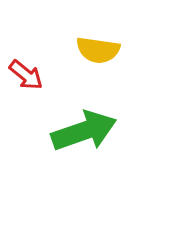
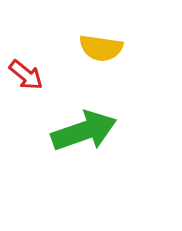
yellow semicircle: moved 3 px right, 2 px up
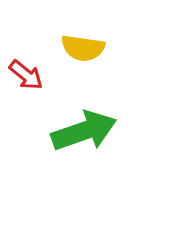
yellow semicircle: moved 18 px left
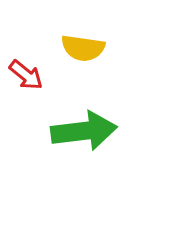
green arrow: rotated 12 degrees clockwise
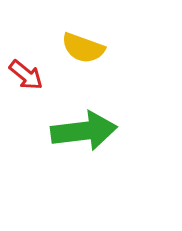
yellow semicircle: rotated 12 degrees clockwise
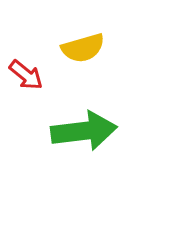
yellow semicircle: rotated 36 degrees counterclockwise
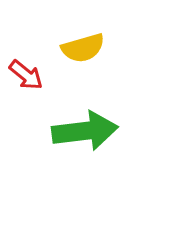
green arrow: moved 1 px right
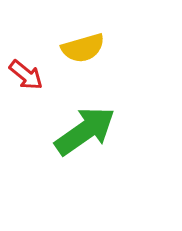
green arrow: rotated 28 degrees counterclockwise
